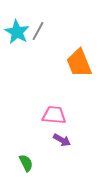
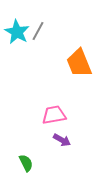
pink trapezoid: rotated 15 degrees counterclockwise
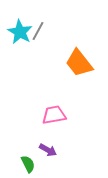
cyan star: moved 3 px right
orange trapezoid: rotated 16 degrees counterclockwise
purple arrow: moved 14 px left, 10 px down
green semicircle: moved 2 px right, 1 px down
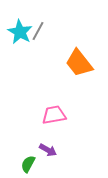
green semicircle: rotated 126 degrees counterclockwise
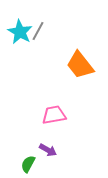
orange trapezoid: moved 1 px right, 2 px down
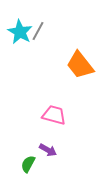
pink trapezoid: rotated 25 degrees clockwise
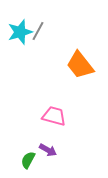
cyan star: rotated 25 degrees clockwise
pink trapezoid: moved 1 px down
green semicircle: moved 4 px up
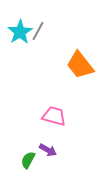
cyan star: rotated 15 degrees counterclockwise
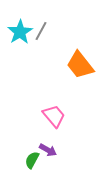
gray line: moved 3 px right
pink trapezoid: rotated 35 degrees clockwise
green semicircle: moved 4 px right
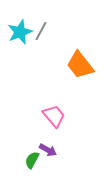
cyan star: rotated 10 degrees clockwise
